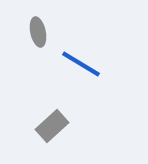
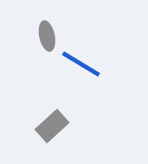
gray ellipse: moved 9 px right, 4 px down
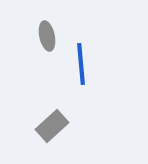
blue line: rotated 54 degrees clockwise
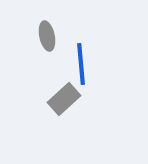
gray rectangle: moved 12 px right, 27 px up
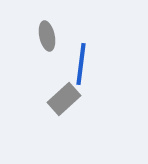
blue line: rotated 12 degrees clockwise
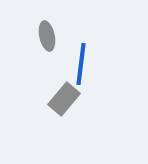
gray rectangle: rotated 8 degrees counterclockwise
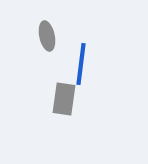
gray rectangle: rotated 32 degrees counterclockwise
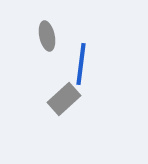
gray rectangle: rotated 40 degrees clockwise
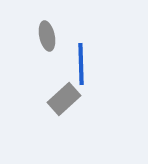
blue line: rotated 9 degrees counterclockwise
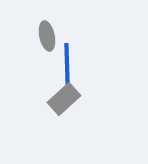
blue line: moved 14 px left
